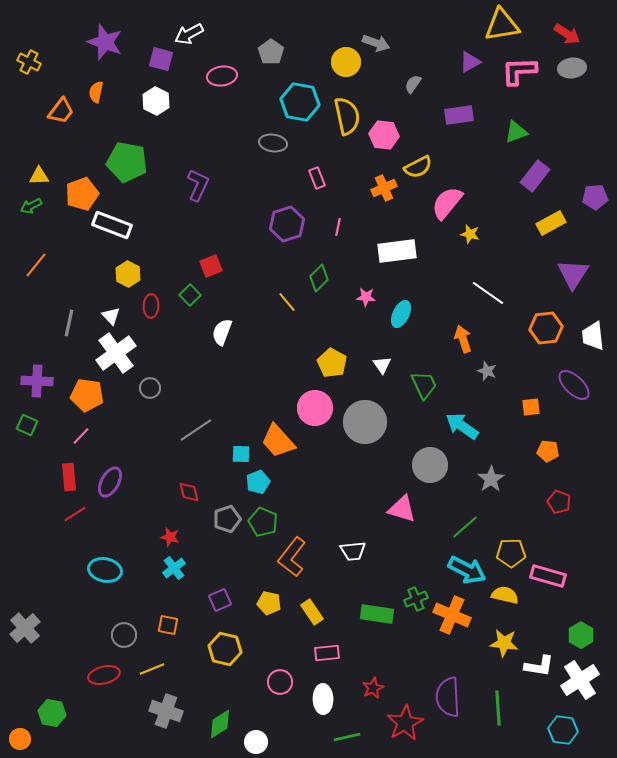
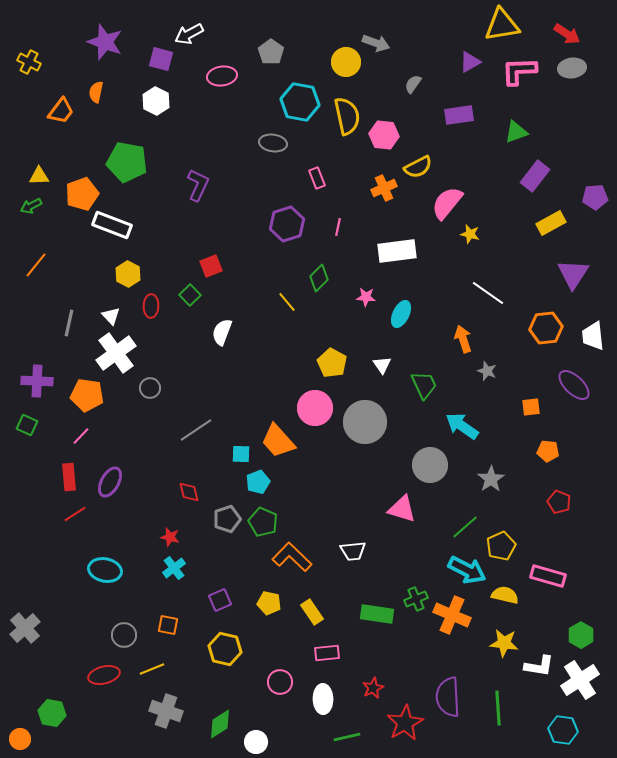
yellow pentagon at (511, 553): moved 10 px left, 7 px up; rotated 24 degrees counterclockwise
orange L-shape at (292, 557): rotated 96 degrees clockwise
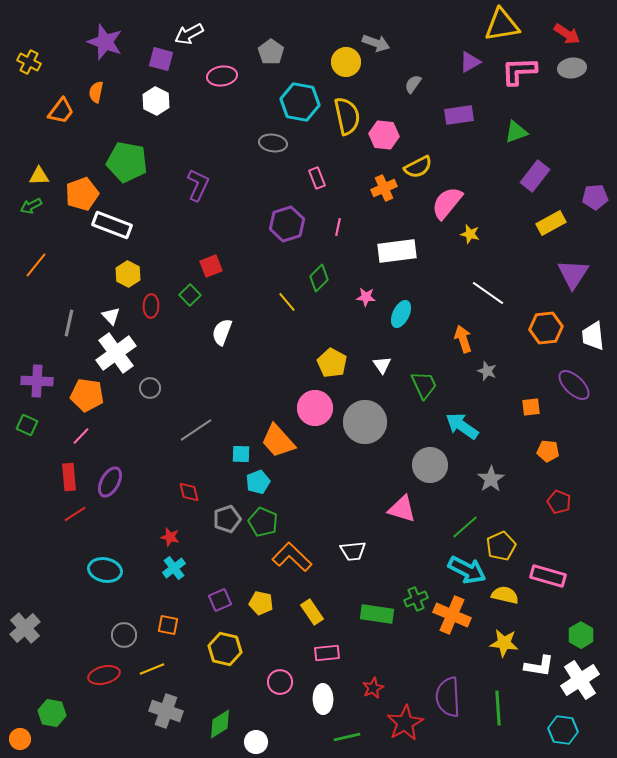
yellow pentagon at (269, 603): moved 8 px left
